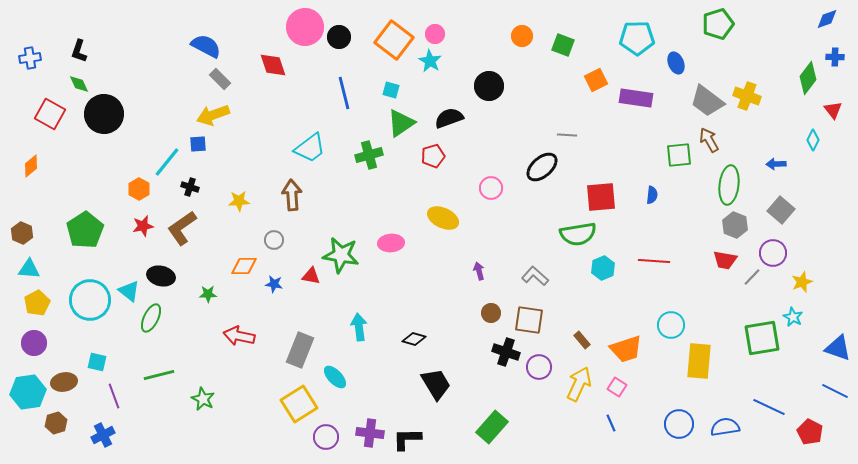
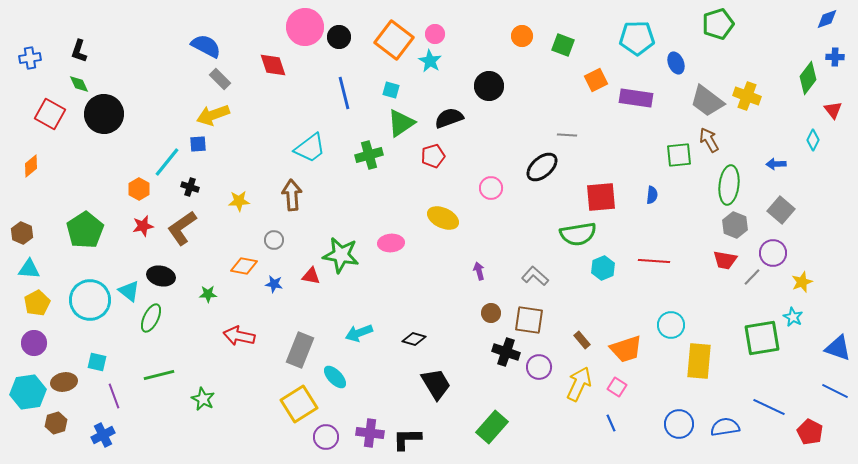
orange diamond at (244, 266): rotated 12 degrees clockwise
cyan arrow at (359, 327): moved 6 px down; rotated 104 degrees counterclockwise
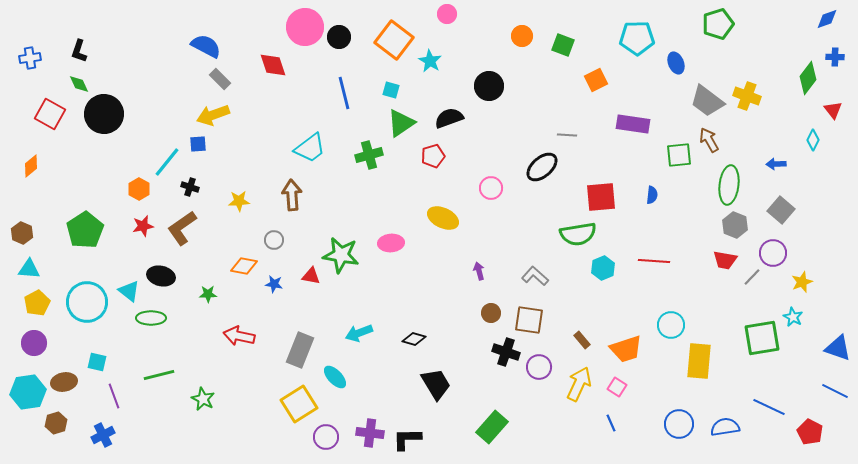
pink circle at (435, 34): moved 12 px right, 20 px up
purple rectangle at (636, 98): moved 3 px left, 26 px down
cyan circle at (90, 300): moved 3 px left, 2 px down
green ellipse at (151, 318): rotated 64 degrees clockwise
